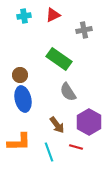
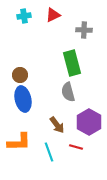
gray cross: rotated 14 degrees clockwise
green rectangle: moved 13 px right, 4 px down; rotated 40 degrees clockwise
gray semicircle: rotated 18 degrees clockwise
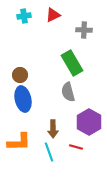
green rectangle: rotated 15 degrees counterclockwise
brown arrow: moved 4 px left, 4 px down; rotated 36 degrees clockwise
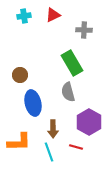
blue ellipse: moved 10 px right, 4 px down
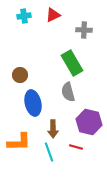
purple hexagon: rotated 15 degrees counterclockwise
